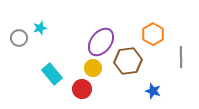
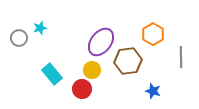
yellow circle: moved 1 px left, 2 px down
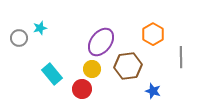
brown hexagon: moved 5 px down
yellow circle: moved 1 px up
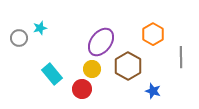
brown hexagon: rotated 24 degrees counterclockwise
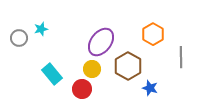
cyan star: moved 1 px right, 1 px down
blue star: moved 3 px left, 3 px up
